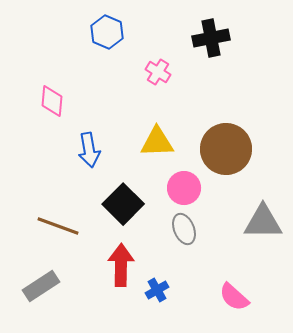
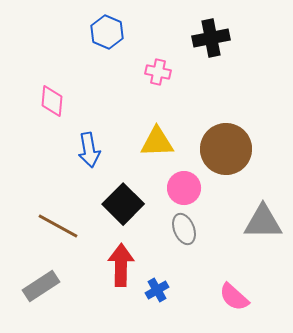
pink cross: rotated 20 degrees counterclockwise
brown line: rotated 9 degrees clockwise
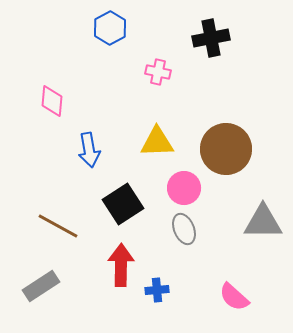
blue hexagon: moved 3 px right, 4 px up; rotated 8 degrees clockwise
black square: rotated 12 degrees clockwise
blue cross: rotated 25 degrees clockwise
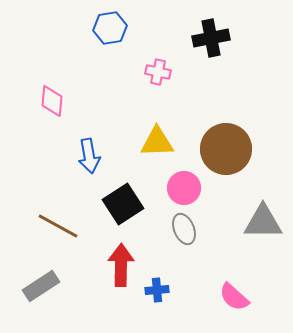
blue hexagon: rotated 20 degrees clockwise
blue arrow: moved 6 px down
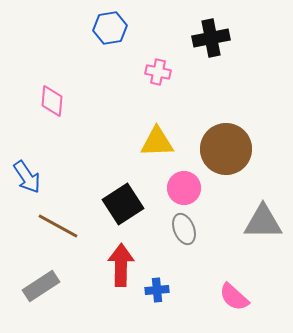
blue arrow: moved 62 px left, 21 px down; rotated 24 degrees counterclockwise
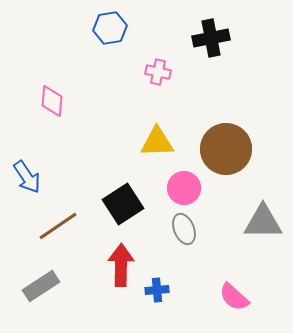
brown line: rotated 63 degrees counterclockwise
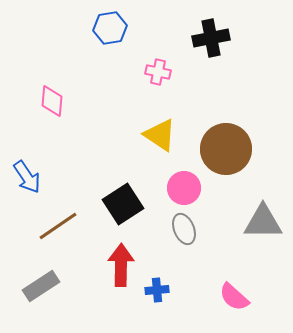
yellow triangle: moved 3 px right, 7 px up; rotated 36 degrees clockwise
